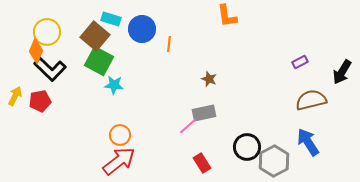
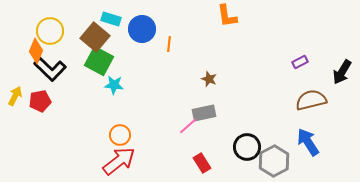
yellow circle: moved 3 px right, 1 px up
brown square: moved 1 px down
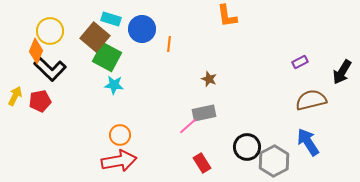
green square: moved 8 px right, 4 px up
red arrow: rotated 28 degrees clockwise
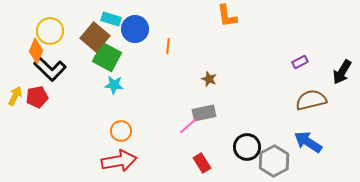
blue circle: moved 7 px left
orange line: moved 1 px left, 2 px down
red pentagon: moved 3 px left, 4 px up
orange circle: moved 1 px right, 4 px up
blue arrow: rotated 24 degrees counterclockwise
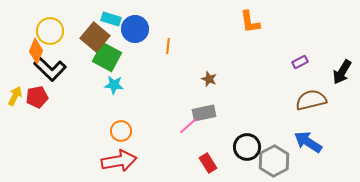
orange L-shape: moved 23 px right, 6 px down
red rectangle: moved 6 px right
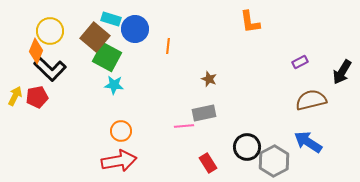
pink line: moved 4 px left; rotated 36 degrees clockwise
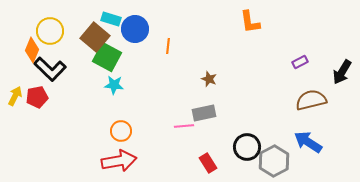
orange diamond: moved 4 px left, 1 px up
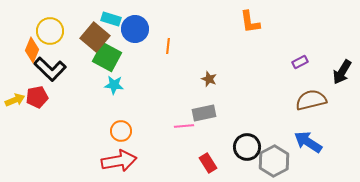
yellow arrow: moved 4 px down; rotated 42 degrees clockwise
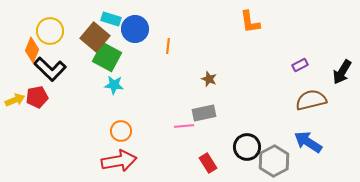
purple rectangle: moved 3 px down
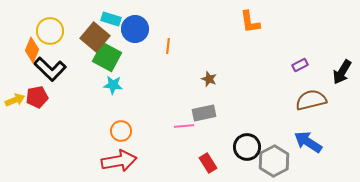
cyan star: moved 1 px left
